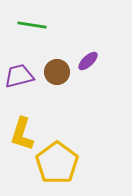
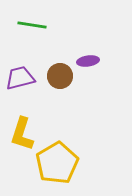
purple ellipse: rotated 35 degrees clockwise
brown circle: moved 3 px right, 4 px down
purple trapezoid: moved 1 px right, 2 px down
yellow pentagon: rotated 6 degrees clockwise
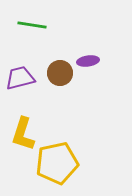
brown circle: moved 3 px up
yellow L-shape: moved 1 px right
yellow pentagon: rotated 18 degrees clockwise
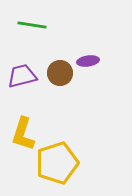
purple trapezoid: moved 2 px right, 2 px up
yellow pentagon: rotated 6 degrees counterclockwise
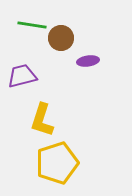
brown circle: moved 1 px right, 35 px up
yellow L-shape: moved 19 px right, 14 px up
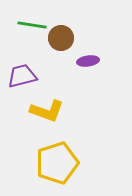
yellow L-shape: moved 5 px right, 9 px up; rotated 88 degrees counterclockwise
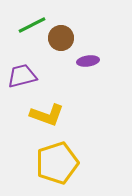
green line: rotated 36 degrees counterclockwise
yellow L-shape: moved 4 px down
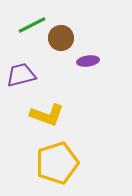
purple trapezoid: moved 1 px left, 1 px up
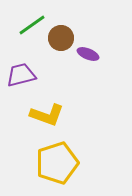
green line: rotated 8 degrees counterclockwise
purple ellipse: moved 7 px up; rotated 30 degrees clockwise
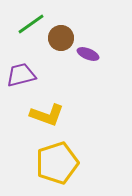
green line: moved 1 px left, 1 px up
